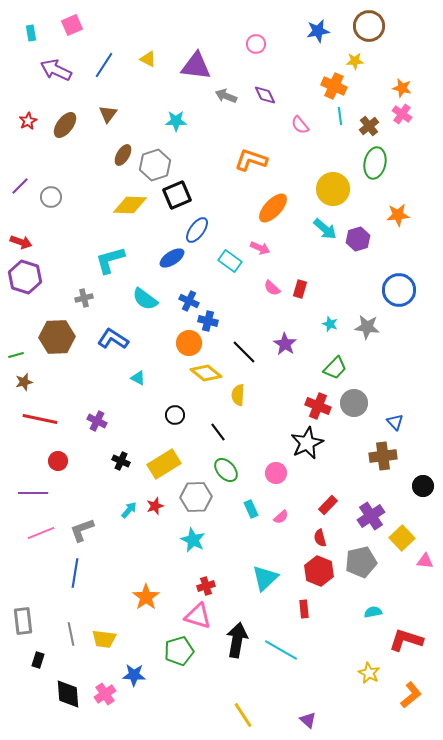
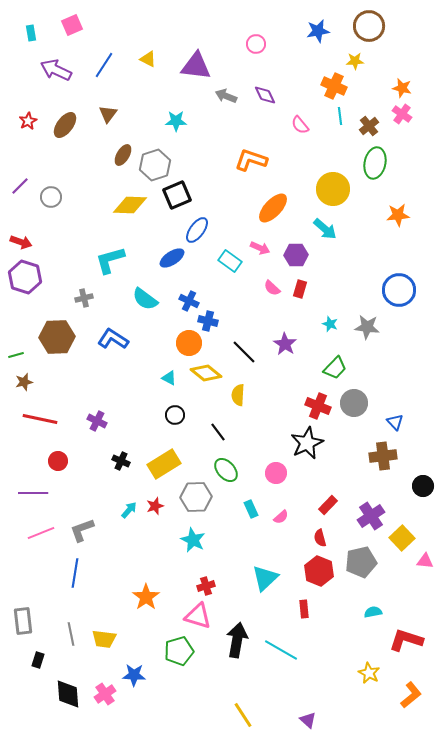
purple hexagon at (358, 239): moved 62 px left, 16 px down; rotated 15 degrees clockwise
cyan triangle at (138, 378): moved 31 px right
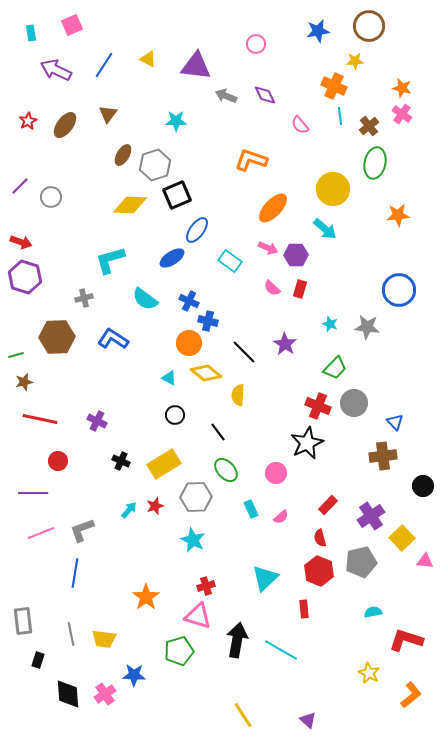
pink arrow at (260, 248): moved 8 px right
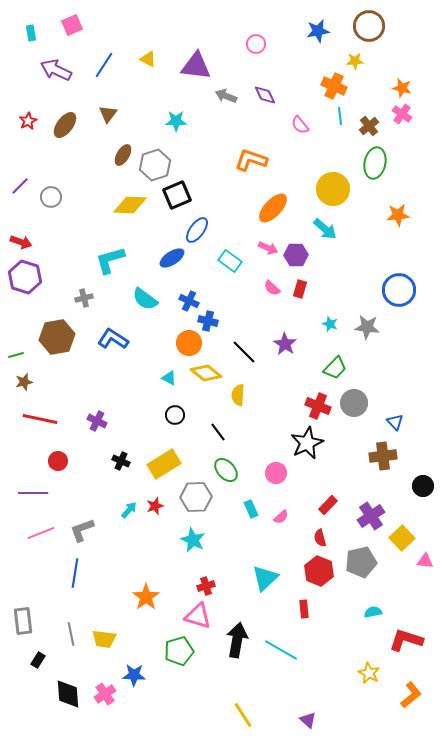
brown hexagon at (57, 337): rotated 8 degrees counterclockwise
black rectangle at (38, 660): rotated 14 degrees clockwise
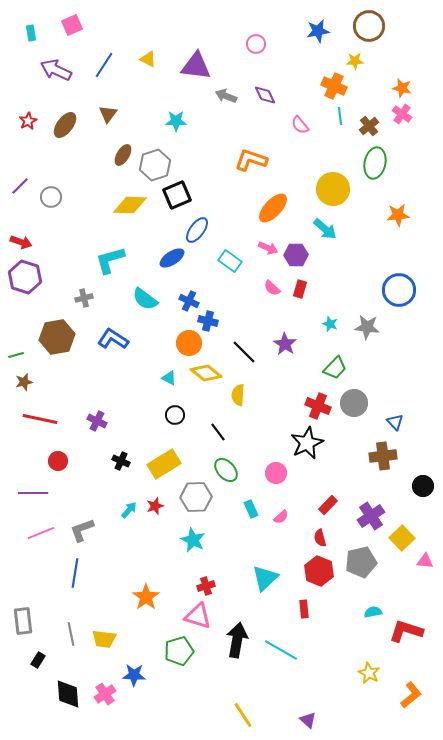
red L-shape at (406, 640): moved 9 px up
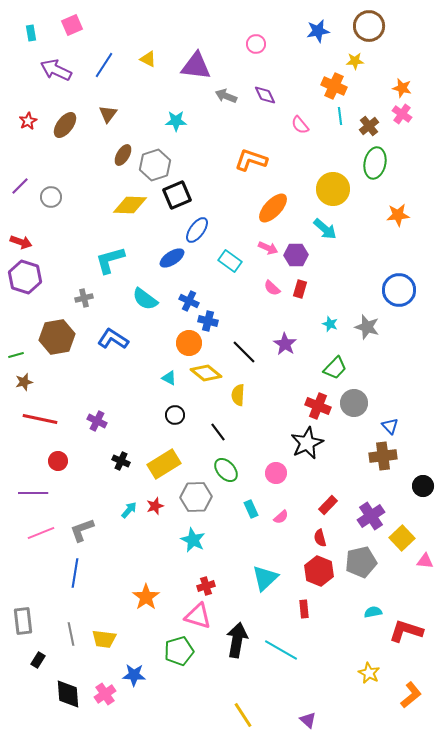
gray star at (367, 327): rotated 10 degrees clockwise
blue triangle at (395, 422): moved 5 px left, 4 px down
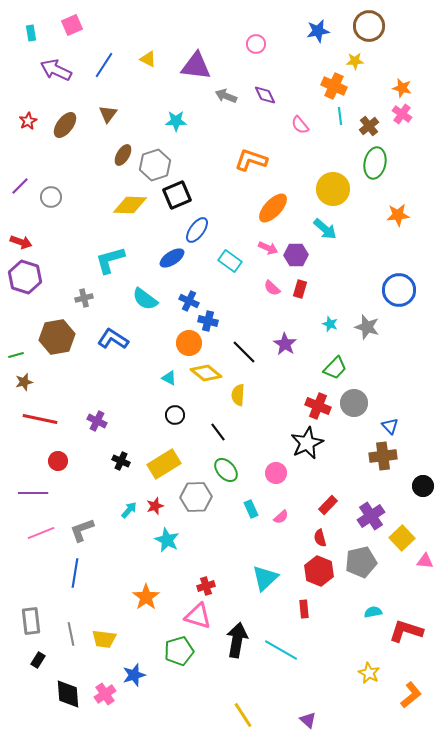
cyan star at (193, 540): moved 26 px left
gray rectangle at (23, 621): moved 8 px right
blue star at (134, 675): rotated 20 degrees counterclockwise
